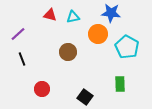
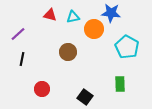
orange circle: moved 4 px left, 5 px up
black line: rotated 32 degrees clockwise
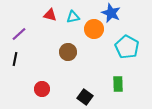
blue star: rotated 18 degrees clockwise
purple line: moved 1 px right
black line: moved 7 px left
green rectangle: moved 2 px left
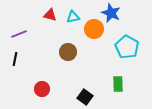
purple line: rotated 21 degrees clockwise
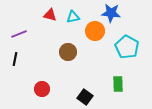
blue star: rotated 18 degrees counterclockwise
orange circle: moved 1 px right, 2 px down
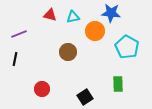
black square: rotated 21 degrees clockwise
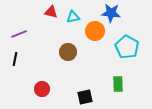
red triangle: moved 1 px right, 3 px up
black square: rotated 21 degrees clockwise
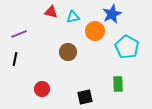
blue star: moved 1 px right, 1 px down; rotated 30 degrees counterclockwise
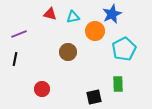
red triangle: moved 1 px left, 2 px down
cyan pentagon: moved 3 px left, 2 px down; rotated 15 degrees clockwise
black square: moved 9 px right
